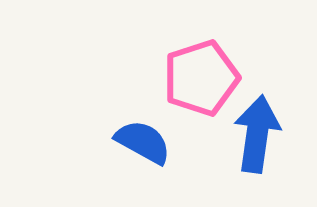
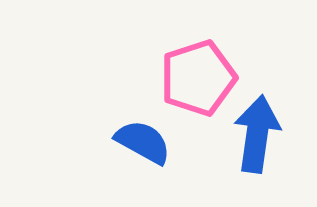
pink pentagon: moved 3 px left
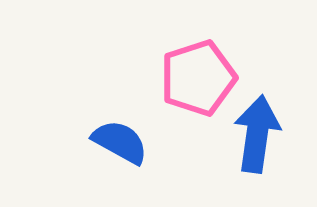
blue semicircle: moved 23 px left
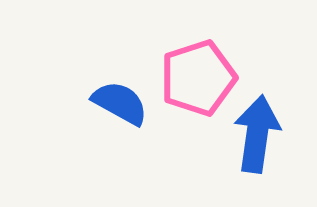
blue semicircle: moved 39 px up
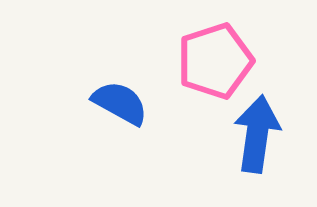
pink pentagon: moved 17 px right, 17 px up
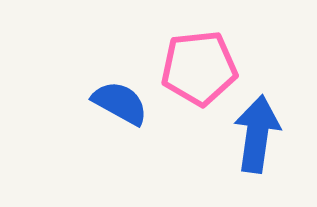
pink pentagon: moved 16 px left, 7 px down; rotated 12 degrees clockwise
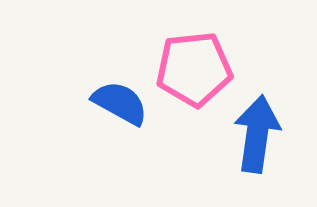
pink pentagon: moved 5 px left, 1 px down
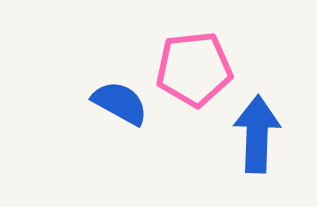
blue arrow: rotated 6 degrees counterclockwise
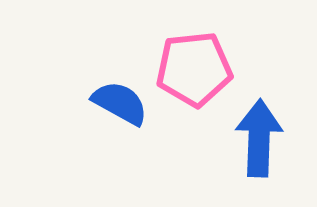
blue arrow: moved 2 px right, 4 px down
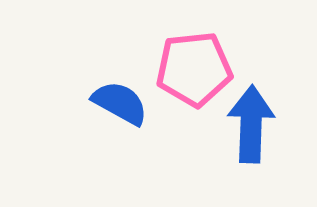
blue arrow: moved 8 px left, 14 px up
